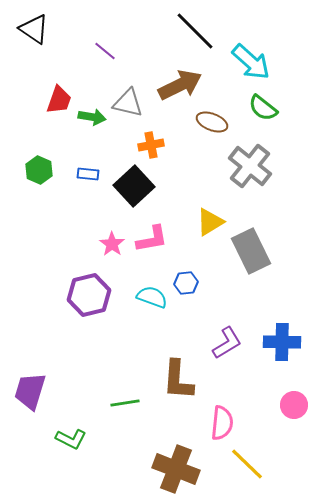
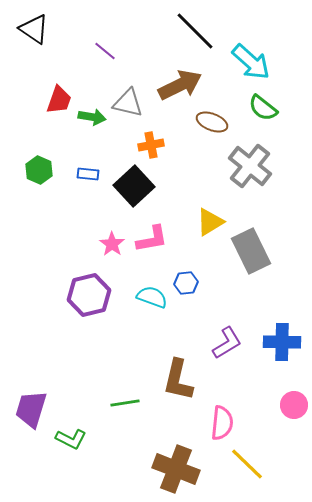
brown L-shape: rotated 9 degrees clockwise
purple trapezoid: moved 1 px right, 18 px down
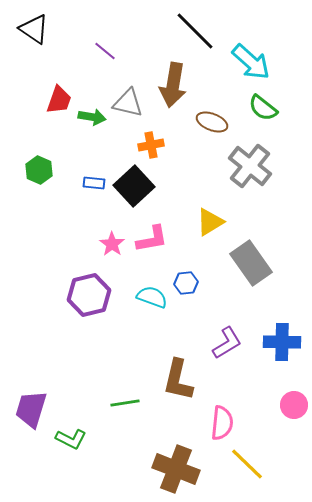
brown arrow: moved 7 px left; rotated 126 degrees clockwise
blue rectangle: moved 6 px right, 9 px down
gray rectangle: moved 12 px down; rotated 9 degrees counterclockwise
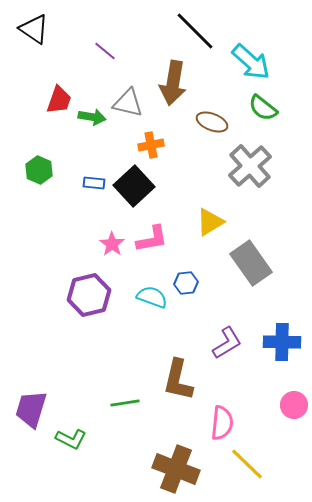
brown arrow: moved 2 px up
gray cross: rotated 9 degrees clockwise
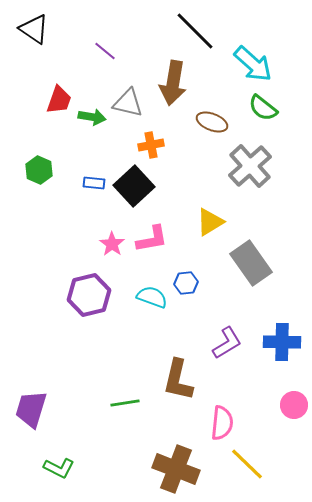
cyan arrow: moved 2 px right, 2 px down
green L-shape: moved 12 px left, 29 px down
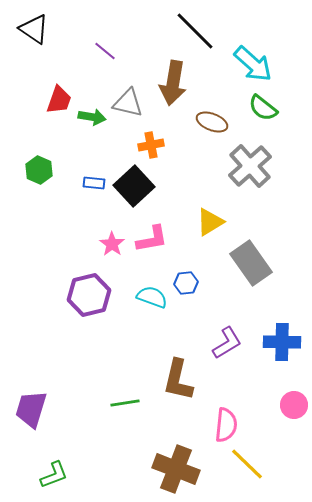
pink semicircle: moved 4 px right, 2 px down
green L-shape: moved 5 px left, 7 px down; rotated 48 degrees counterclockwise
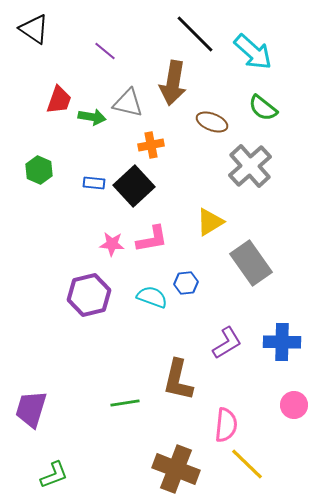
black line: moved 3 px down
cyan arrow: moved 12 px up
pink star: rotated 30 degrees counterclockwise
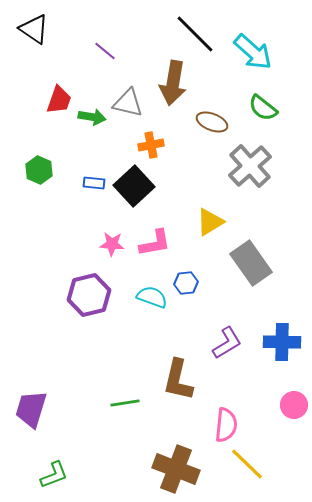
pink L-shape: moved 3 px right, 4 px down
